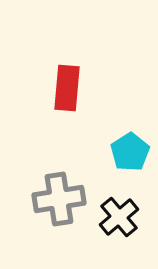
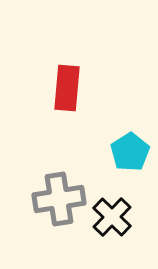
black cross: moved 7 px left; rotated 6 degrees counterclockwise
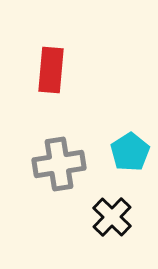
red rectangle: moved 16 px left, 18 px up
gray cross: moved 35 px up
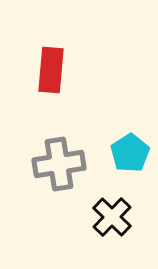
cyan pentagon: moved 1 px down
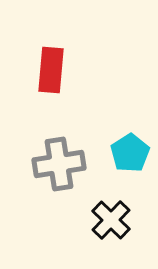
black cross: moved 1 px left, 3 px down
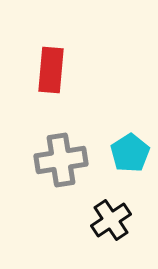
gray cross: moved 2 px right, 4 px up
black cross: rotated 12 degrees clockwise
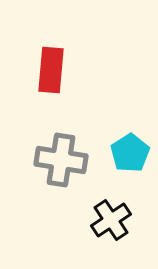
gray cross: rotated 18 degrees clockwise
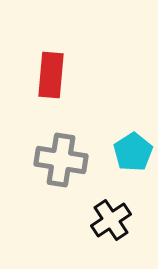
red rectangle: moved 5 px down
cyan pentagon: moved 3 px right, 1 px up
